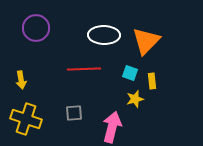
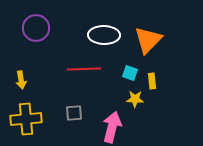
orange triangle: moved 2 px right, 1 px up
yellow star: rotated 18 degrees clockwise
yellow cross: rotated 24 degrees counterclockwise
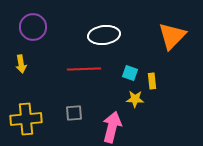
purple circle: moved 3 px left, 1 px up
white ellipse: rotated 8 degrees counterclockwise
orange triangle: moved 24 px right, 4 px up
yellow arrow: moved 16 px up
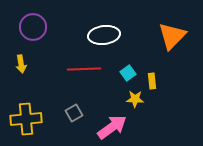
cyan square: moved 2 px left; rotated 35 degrees clockwise
gray square: rotated 24 degrees counterclockwise
pink arrow: rotated 40 degrees clockwise
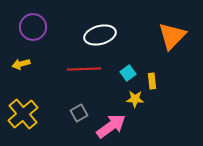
white ellipse: moved 4 px left; rotated 8 degrees counterclockwise
yellow arrow: rotated 84 degrees clockwise
gray square: moved 5 px right
yellow cross: moved 3 px left, 5 px up; rotated 36 degrees counterclockwise
pink arrow: moved 1 px left, 1 px up
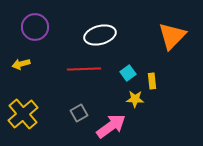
purple circle: moved 2 px right
